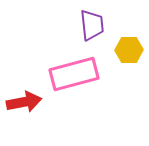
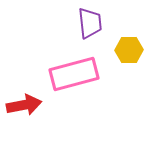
purple trapezoid: moved 2 px left, 2 px up
red arrow: moved 3 px down
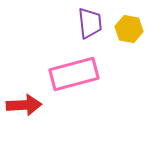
yellow hexagon: moved 21 px up; rotated 12 degrees clockwise
red arrow: rotated 8 degrees clockwise
